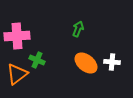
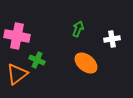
pink cross: rotated 15 degrees clockwise
white cross: moved 23 px up; rotated 14 degrees counterclockwise
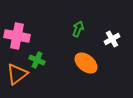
white cross: rotated 21 degrees counterclockwise
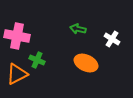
green arrow: rotated 98 degrees counterclockwise
white cross: rotated 28 degrees counterclockwise
orange ellipse: rotated 15 degrees counterclockwise
orange triangle: rotated 10 degrees clockwise
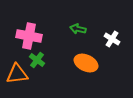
pink cross: moved 12 px right
green cross: rotated 14 degrees clockwise
orange triangle: rotated 20 degrees clockwise
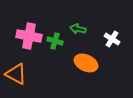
green cross: moved 18 px right, 19 px up; rotated 21 degrees counterclockwise
orange triangle: moved 1 px left; rotated 35 degrees clockwise
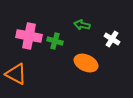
green arrow: moved 4 px right, 4 px up
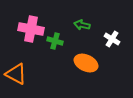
pink cross: moved 2 px right, 7 px up
